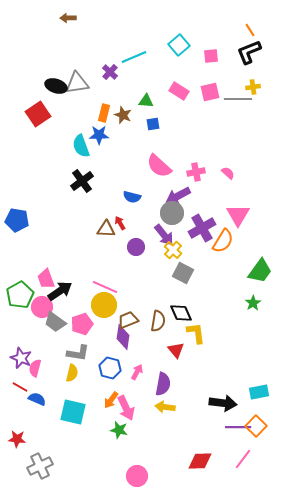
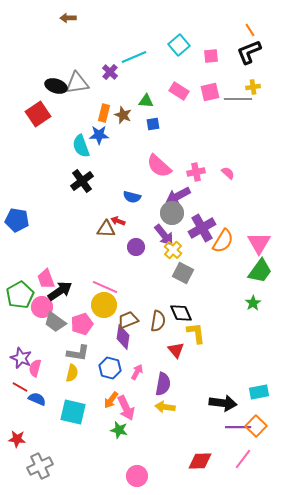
pink triangle at (238, 215): moved 21 px right, 28 px down
red arrow at (120, 223): moved 2 px left, 2 px up; rotated 40 degrees counterclockwise
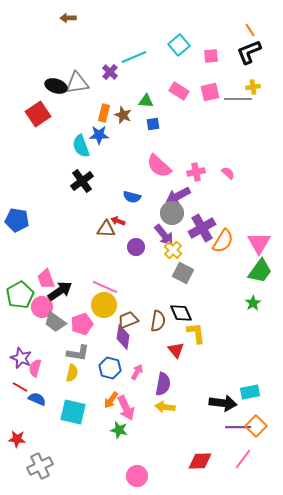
cyan rectangle at (259, 392): moved 9 px left
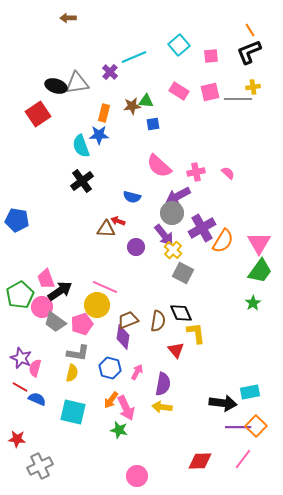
brown star at (123, 115): moved 9 px right, 9 px up; rotated 30 degrees counterclockwise
yellow circle at (104, 305): moved 7 px left
yellow arrow at (165, 407): moved 3 px left
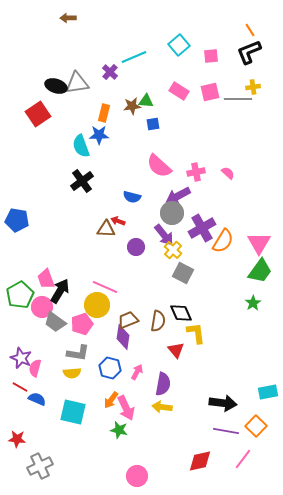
black arrow at (60, 291): rotated 25 degrees counterclockwise
yellow semicircle at (72, 373): rotated 72 degrees clockwise
cyan rectangle at (250, 392): moved 18 px right
purple line at (238, 427): moved 12 px left, 4 px down; rotated 10 degrees clockwise
red diamond at (200, 461): rotated 10 degrees counterclockwise
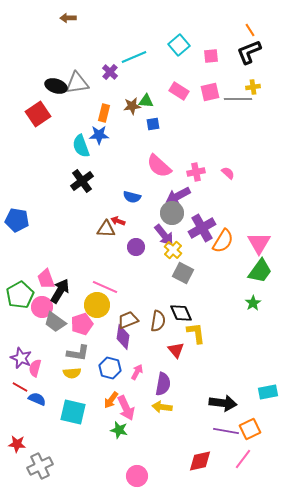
orange square at (256, 426): moved 6 px left, 3 px down; rotated 20 degrees clockwise
red star at (17, 439): moved 5 px down
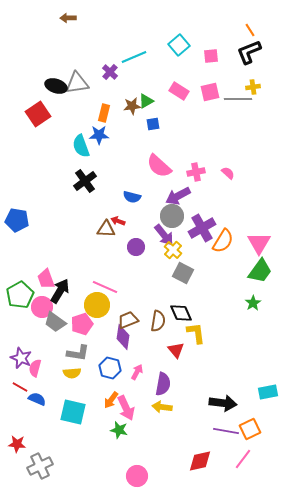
green triangle at (146, 101): rotated 35 degrees counterclockwise
black cross at (82, 181): moved 3 px right
gray circle at (172, 213): moved 3 px down
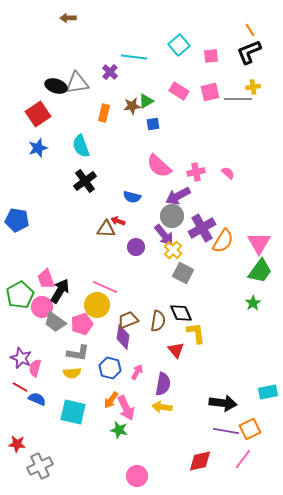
cyan line at (134, 57): rotated 30 degrees clockwise
blue star at (99, 135): moved 61 px left, 13 px down; rotated 18 degrees counterclockwise
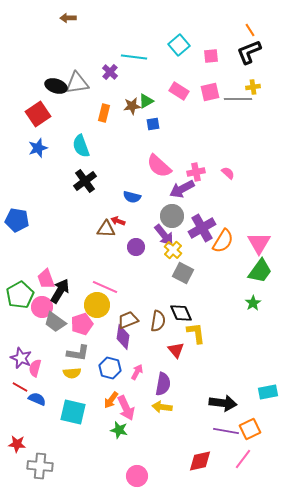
purple arrow at (178, 196): moved 4 px right, 7 px up
gray cross at (40, 466): rotated 30 degrees clockwise
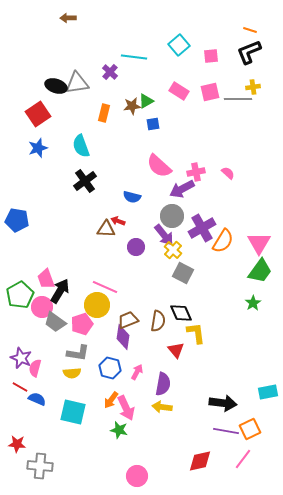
orange line at (250, 30): rotated 40 degrees counterclockwise
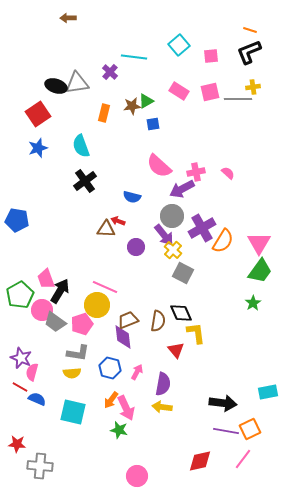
pink circle at (42, 307): moved 3 px down
purple diamond at (123, 337): rotated 15 degrees counterclockwise
pink semicircle at (35, 368): moved 3 px left, 4 px down
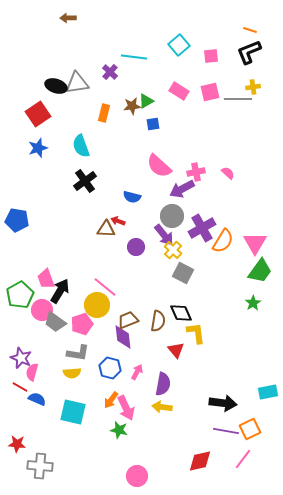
pink triangle at (259, 243): moved 4 px left
pink line at (105, 287): rotated 15 degrees clockwise
